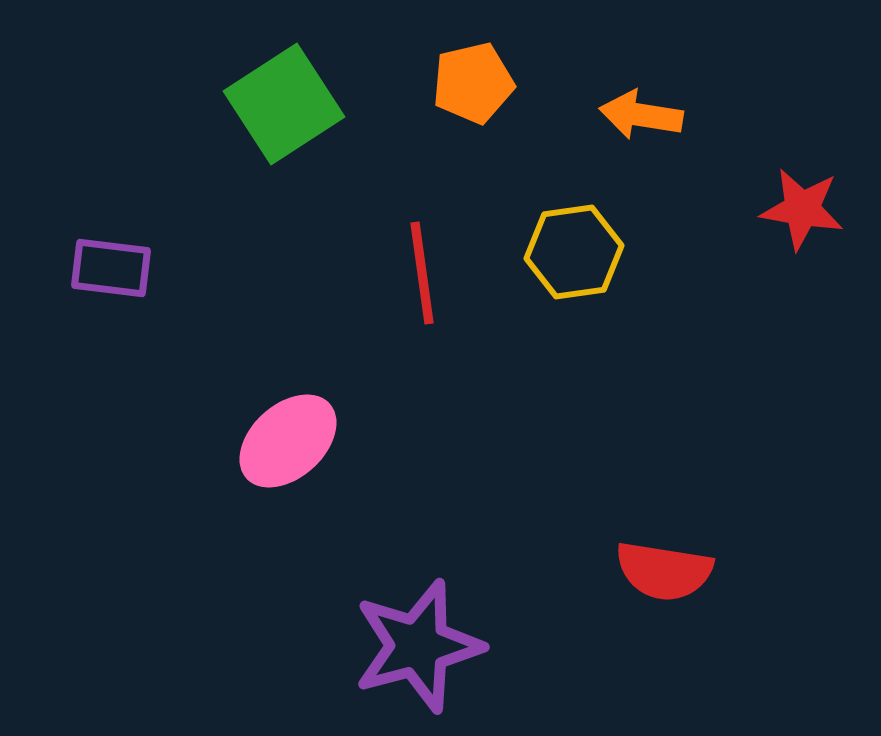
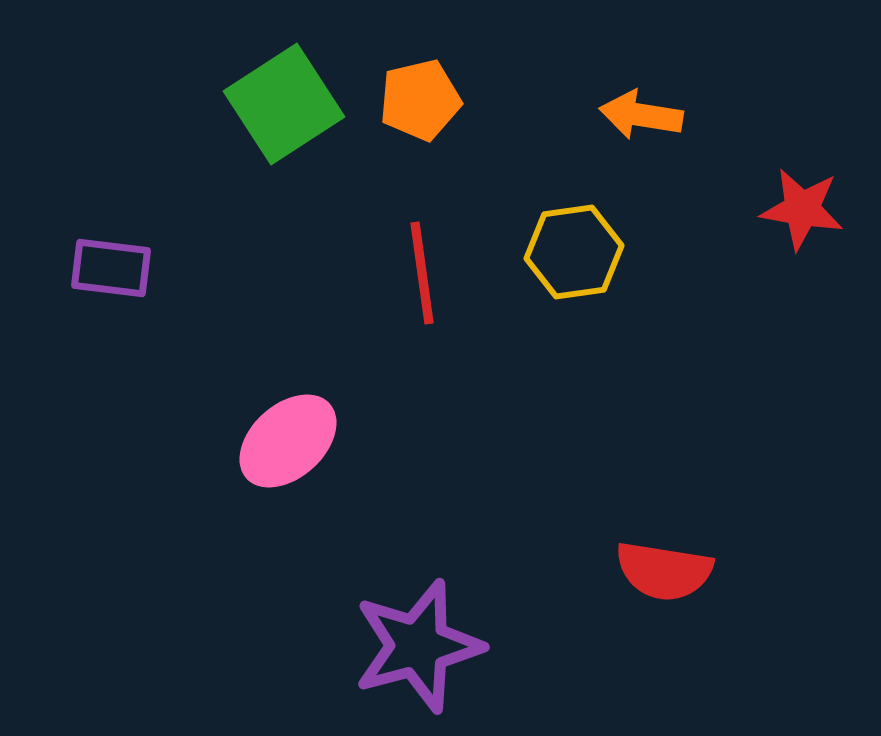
orange pentagon: moved 53 px left, 17 px down
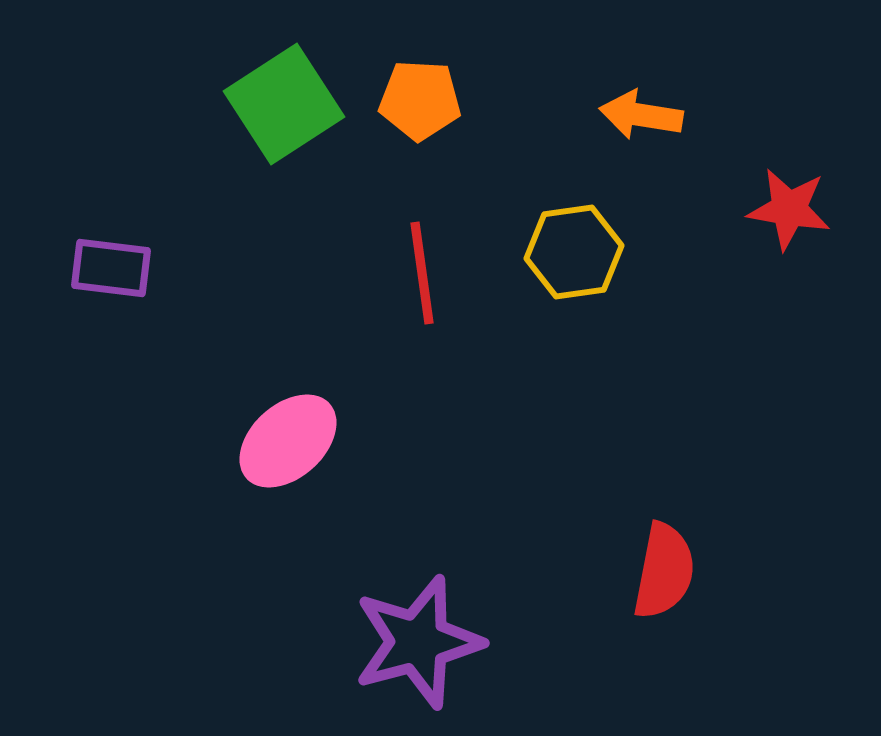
orange pentagon: rotated 16 degrees clockwise
red star: moved 13 px left
red semicircle: rotated 88 degrees counterclockwise
purple star: moved 4 px up
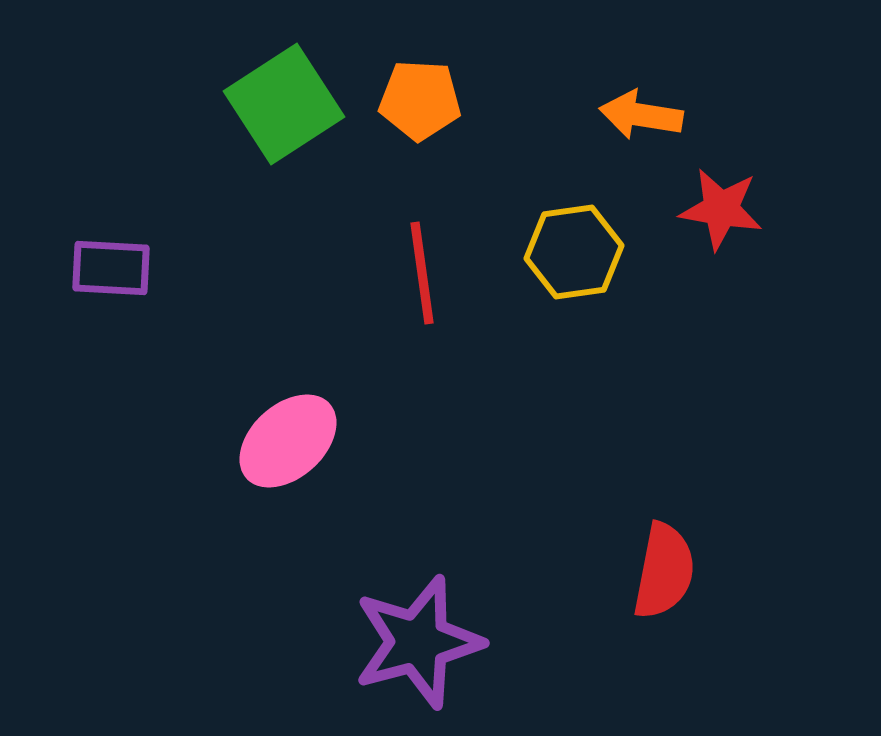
red star: moved 68 px left
purple rectangle: rotated 4 degrees counterclockwise
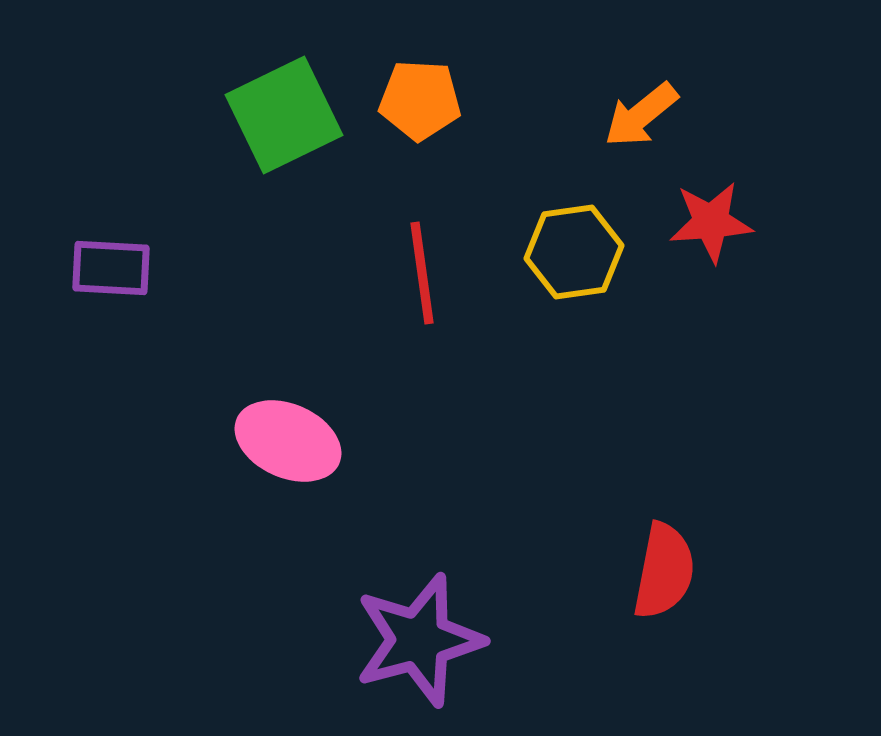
green square: moved 11 px down; rotated 7 degrees clockwise
orange arrow: rotated 48 degrees counterclockwise
red star: moved 10 px left, 13 px down; rotated 14 degrees counterclockwise
pink ellipse: rotated 66 degrees clockwise
purple star: moved 1 px right, 2 px up
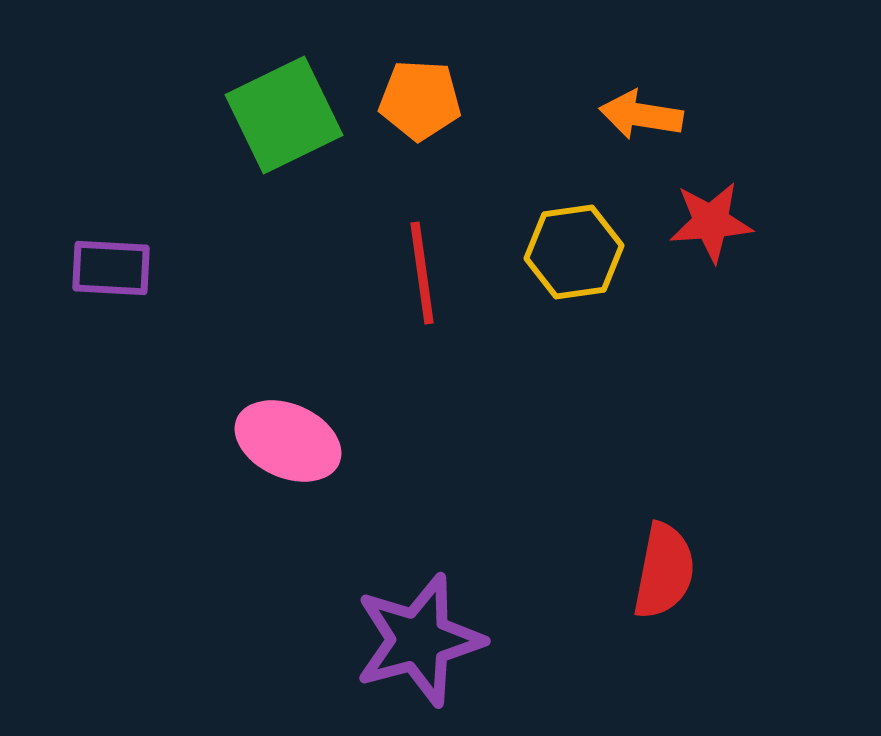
orange arrow: rotated 48 degrees clockwise
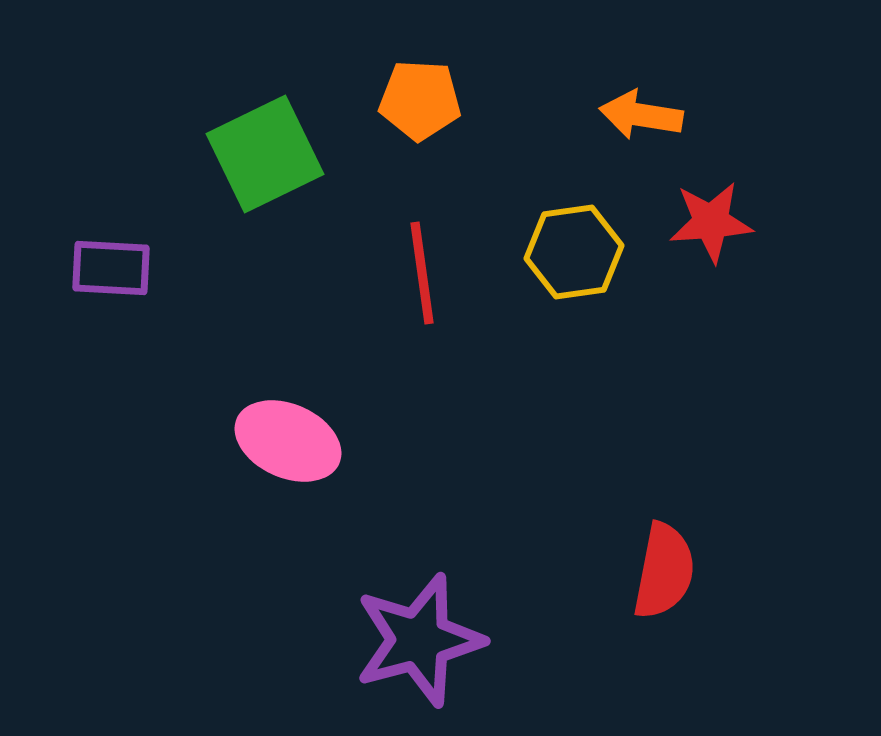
green square: moved 19 px left, 39 px down
